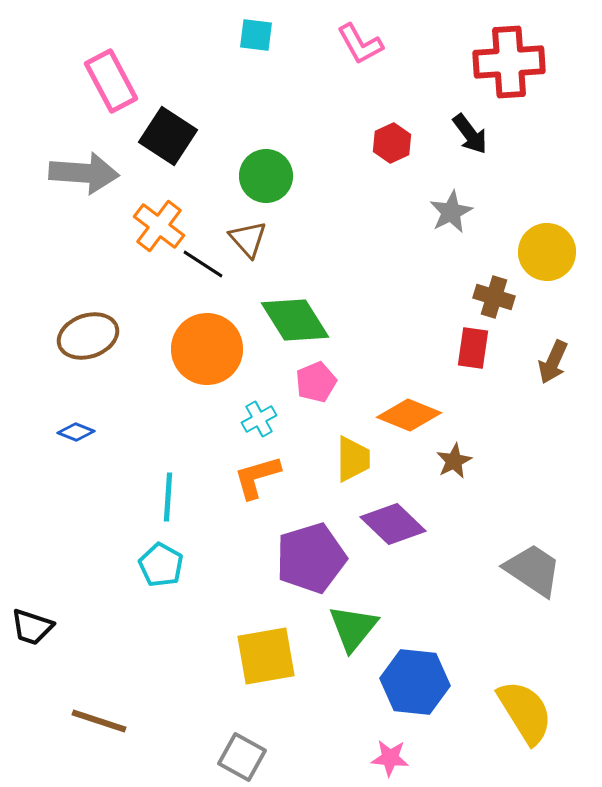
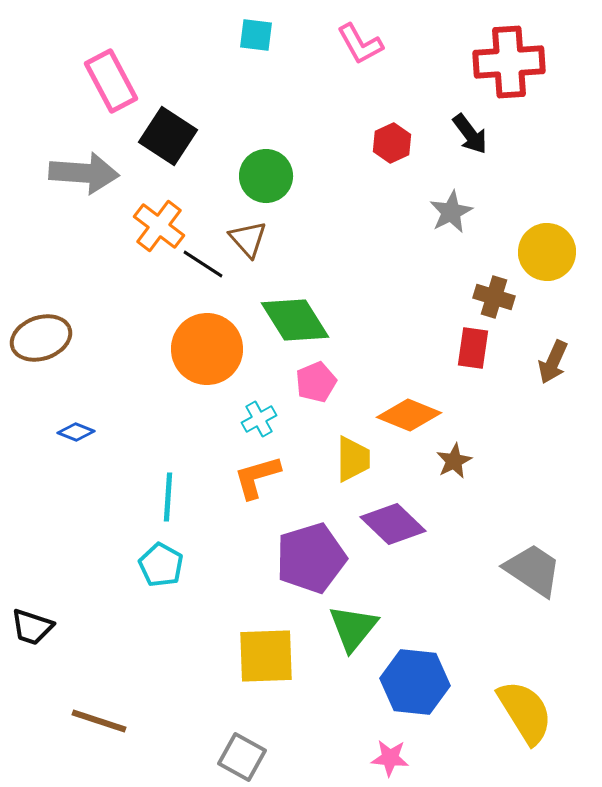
brown ellipse: moved 47 px left, 2 px down
yellow square: rotated 8 degrees clockwise
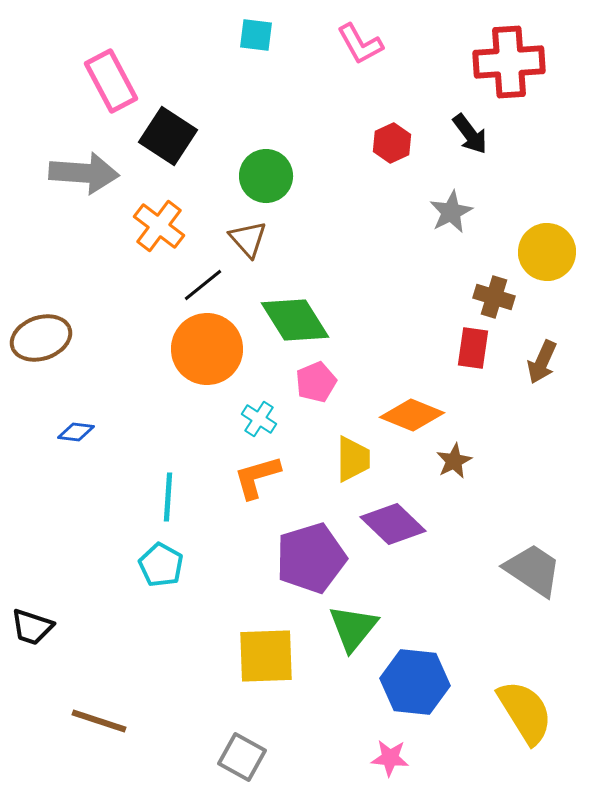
black line: moved 21 px down; rotated 72 degrees counterclockwise
brown arrow: moved 11 px left
orange diamond: moved 3 px right
cyan cross: rotated 28 degrees counterclockwise
blue diamond: rotated 15 degrees counterclockwise
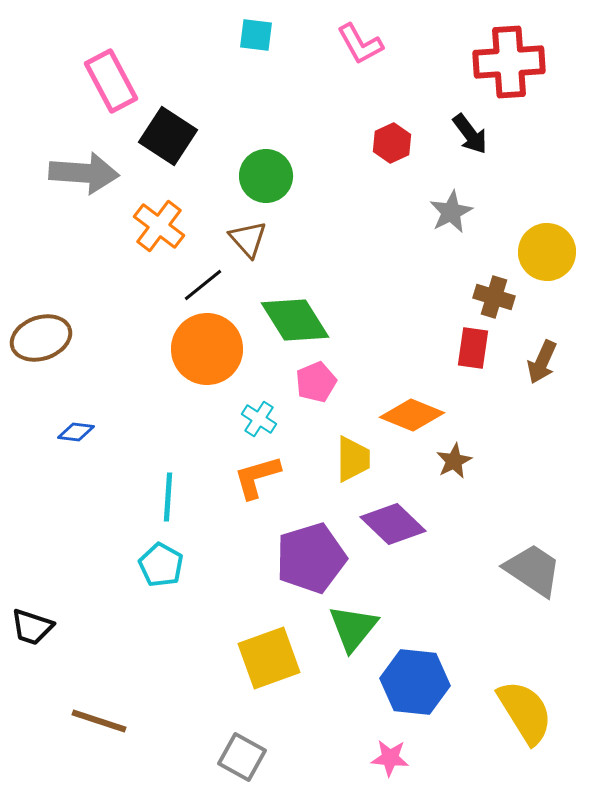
yellow square: moved 3 px right, 2 px down; rotated 18 degrees counterclockwise
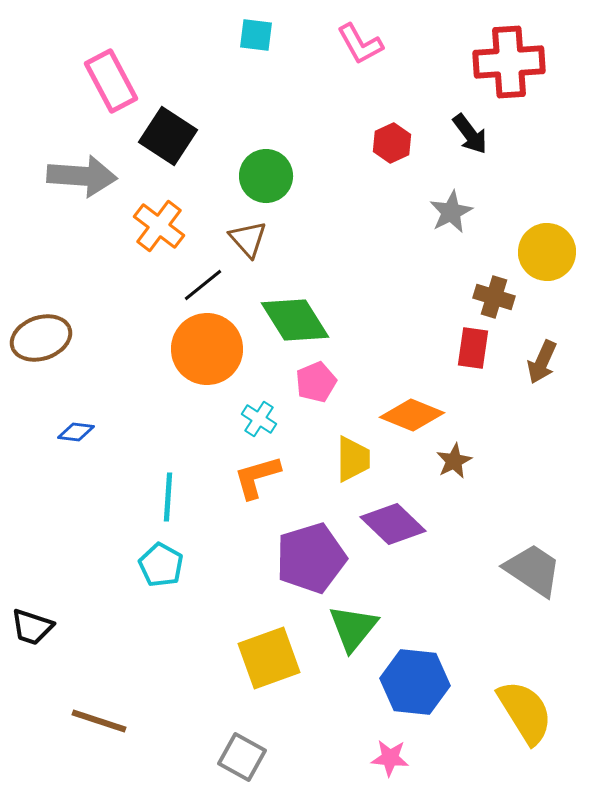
gray arrow: moved 2 px left, 3 px down
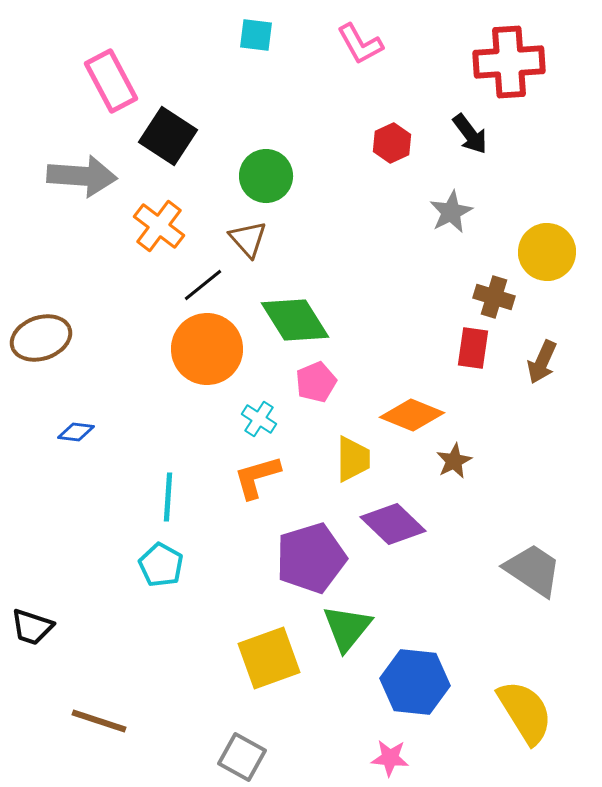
green triangle: moved 6 px left
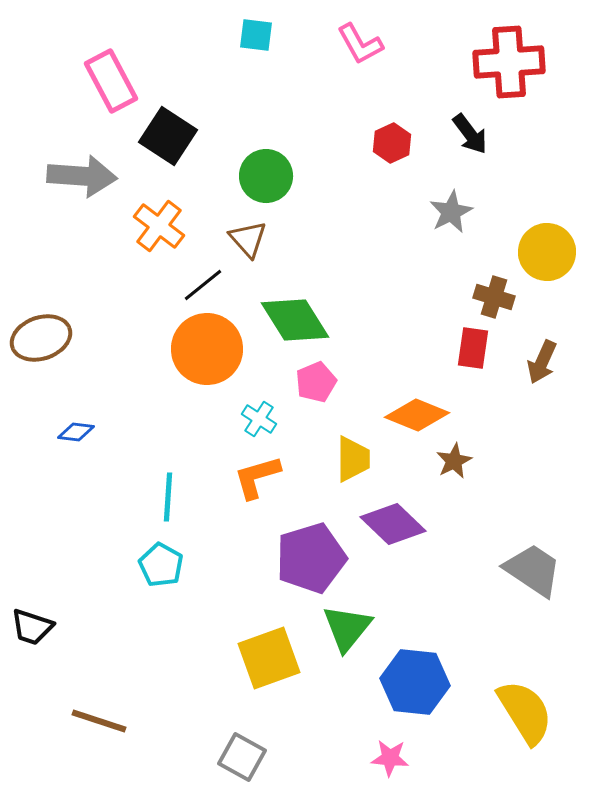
orange diamond: moved 5 px right
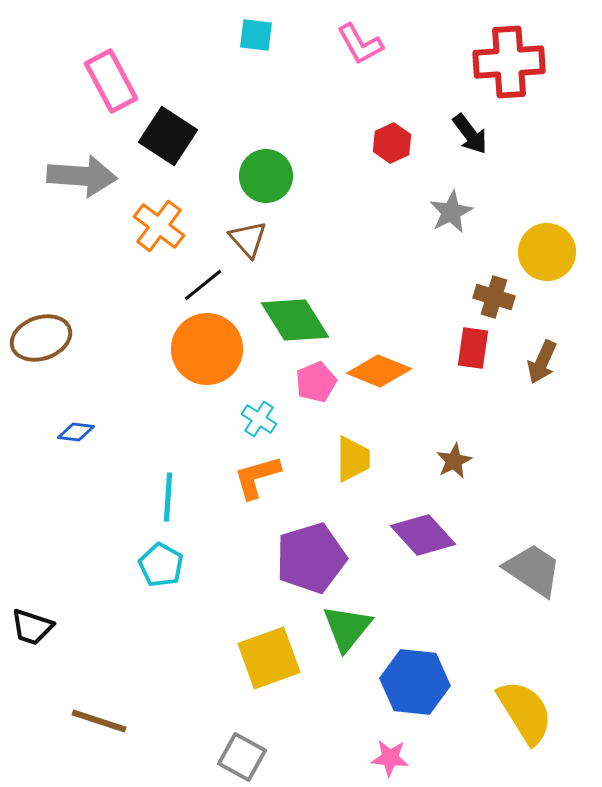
orange diamond: moved 38 px left, 44 px up
purple diamond: moved 30 px right, 11 px down; rotated 4 degrees clockwise
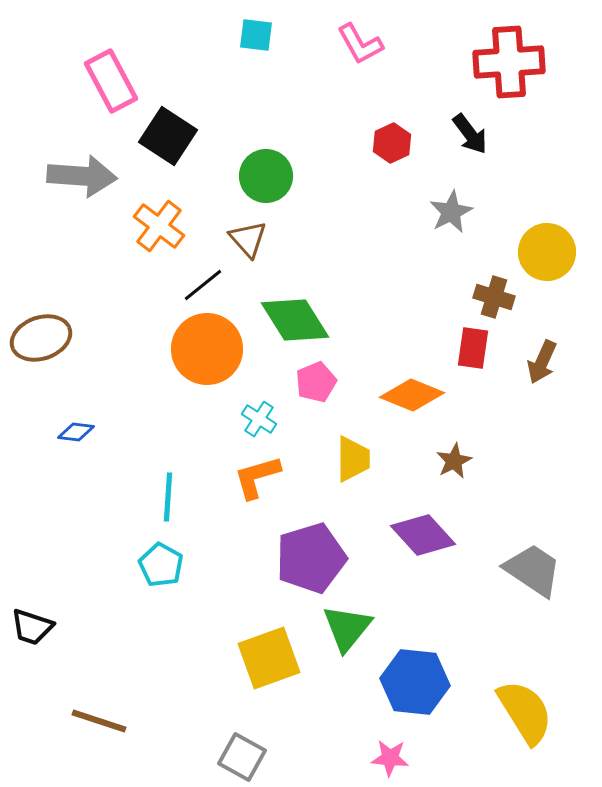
orange diamond: moved 33 px right, 24 px down
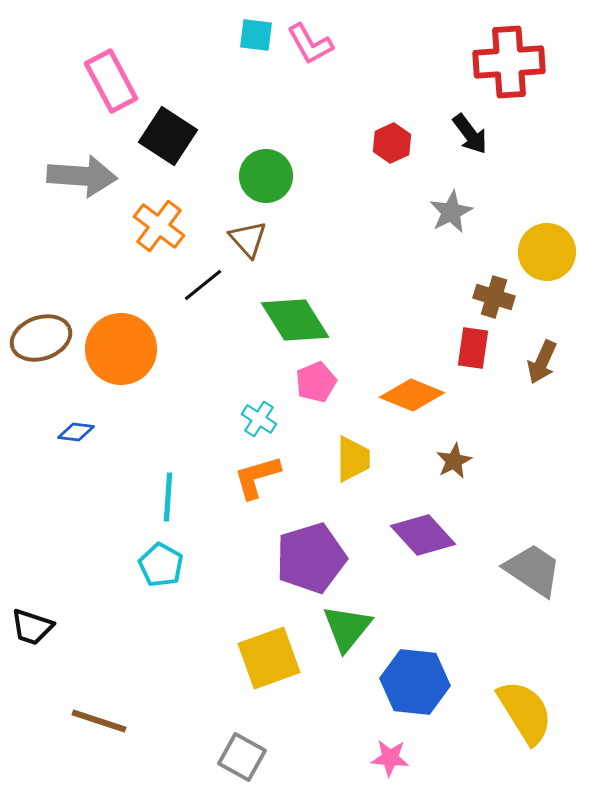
pink L-shape: moved 50 px left
orange circle: moved 86 px left
